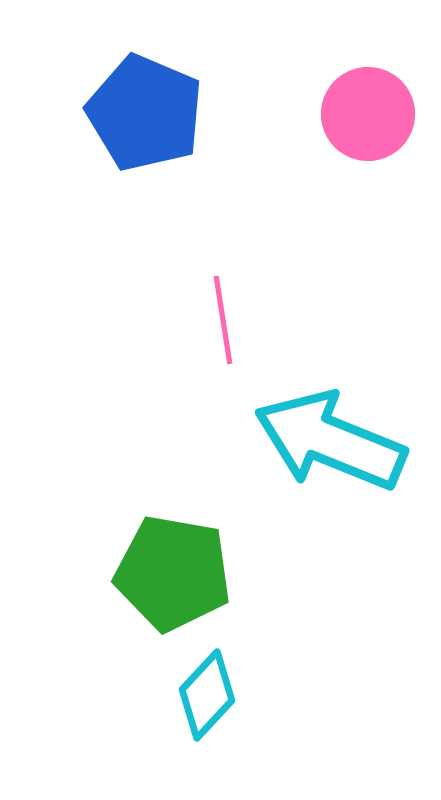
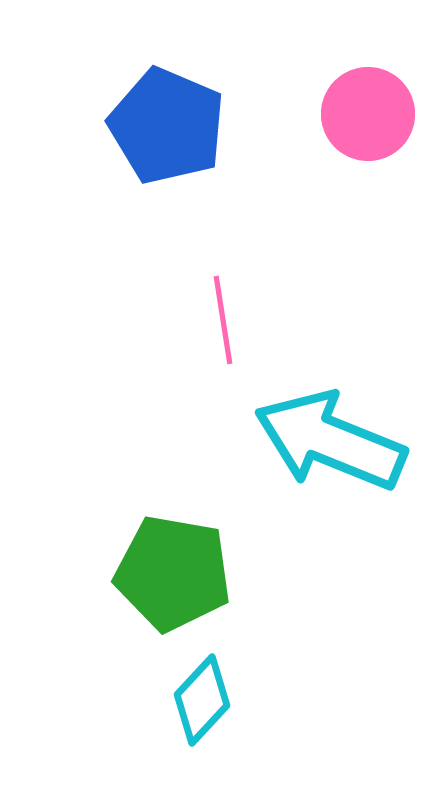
blue pentagon: moved 22 px right, 13 px down
cyan diamond: moved 5 px left, 5 px down
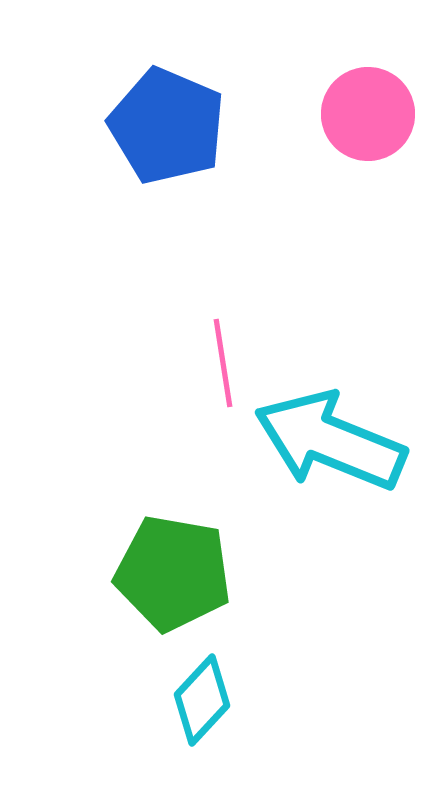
pink line: moved 43 px down
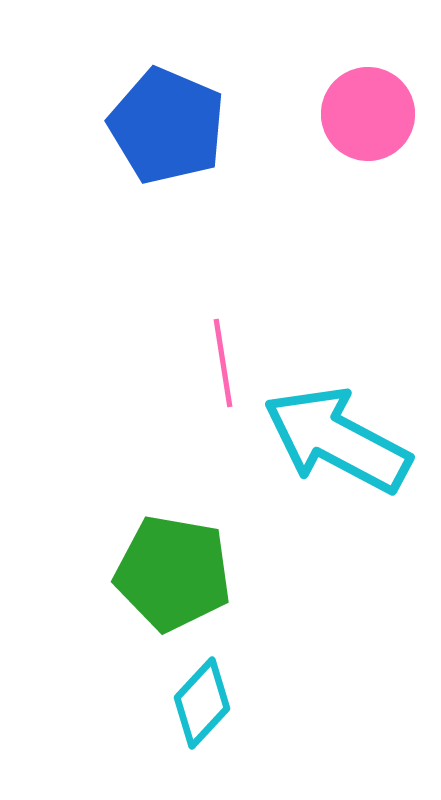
cyan arrow: moved 7 px right, 1 px up; rotated 6 degrees clockwise
cyan diamond: moved 3 px down
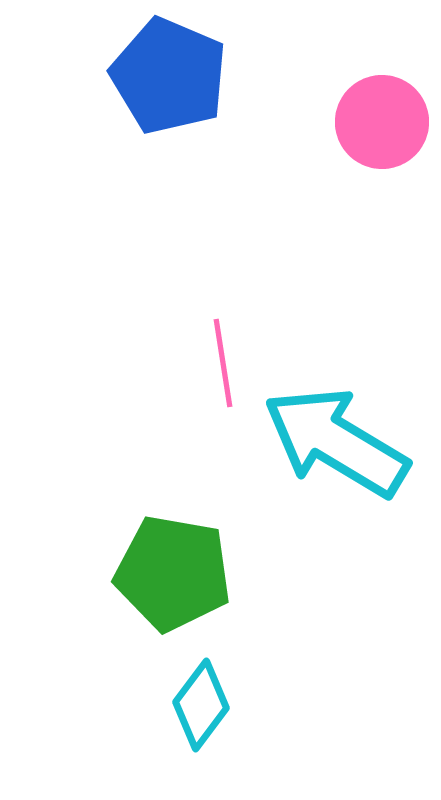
pink circle: moved 14 px right, 8 px down
blue pentagon: moved 2 px right, 50 px up
cyan arrow: moved 1 px left, 2 px down; rotated 3 degrees clockwise
cyan diamond: moved 1 px left, 2 px down; rotated 6 degrees counterclockwise
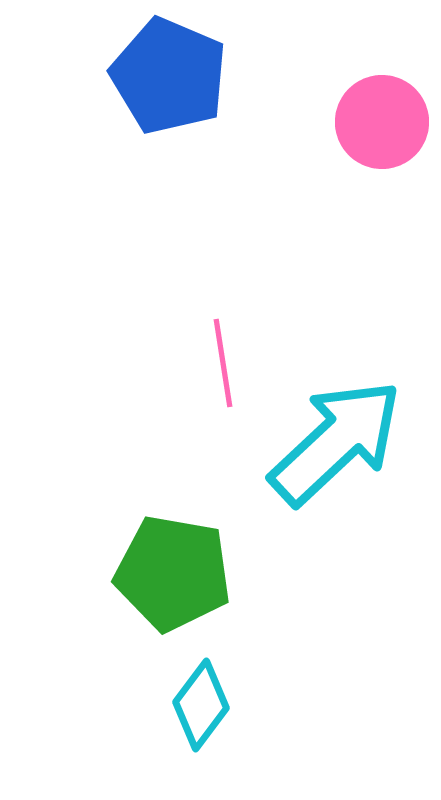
cyan arrow: rotated 106 degrees clockwise
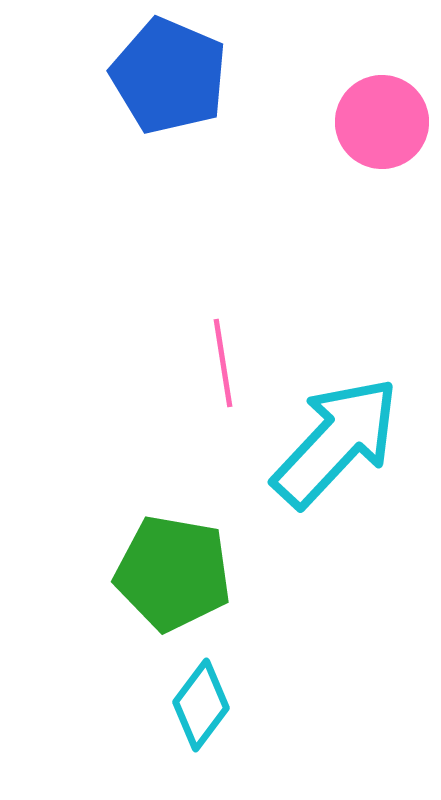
cyan arrow: rotated 4 degrees counterclockwise
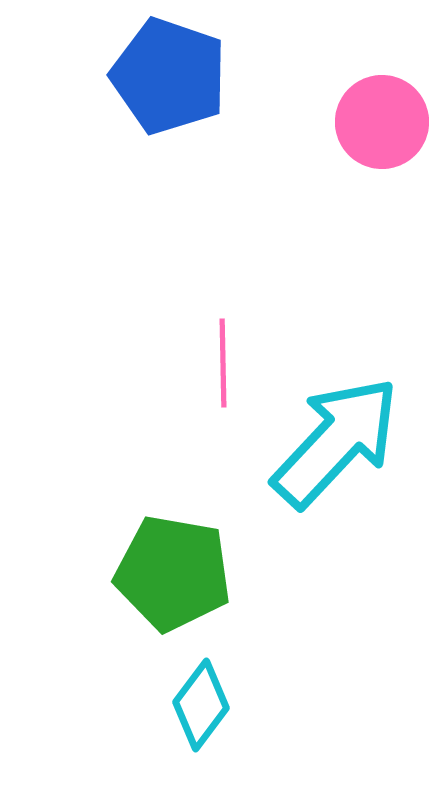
blue pentagon: rotated 4 degrees counterclockwise
pink line: rotated 8 degrees clockwise
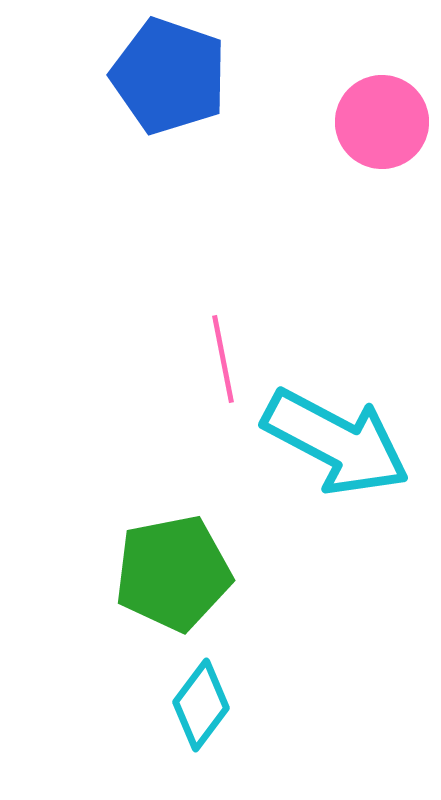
pink line: moved 4 px up; rotated 10 degrees counterclockwise
cyan arrow: rotated 75 degrees clockwise
green pentagon: rotated 21 degrees counterclockwise
